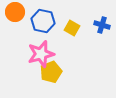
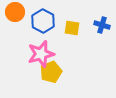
blue hexagon: rotated 15 degrees clockwise
yellow square: rotated 21 degrees counterclockwise
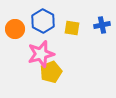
orange circle: moved 17 px down
blue cross: rotated 28 degrees counterclockwise
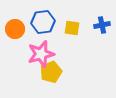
blue hexagon: moved 1 px down; rotated 25 degrees clockwise
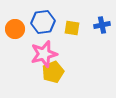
pink star: moved 3 px right
yellow pentagon: moved 2 px right
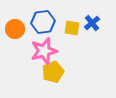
blue cross: moved 10 px left, 2 px up; rotated 28 degrees counterclockwise
pink star: moved 3 px up
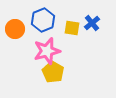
blue hexagon: moved 2 px up; rotated 15 degrees counterclockwise
pink star: moved 3 px right
yellow pentagon: rotated 20 degrees counterclockwise
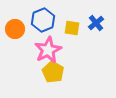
blue cross: moved 4 px right
pink star: moved 1 px right, 1 px up; rotated 12 degrees counterclockwise
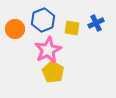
blue cross: rotated 14 degrees clockwise
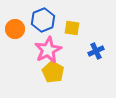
blue cross: moved 28 px down
